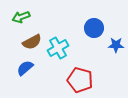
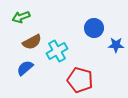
cyan cross: moved 1 px left, 3 px down
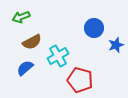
blue star: rotated 21 degrees counterclockwise
cyan cross: moved 1 px right, 5 px down
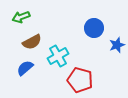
blue star: moved 1 px right
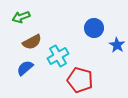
blue star: rotated 21 degrees counterclockwise
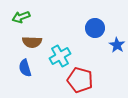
blue circle: moved 1 px right
brown semicircle: rotated 30 degrees clockwise
cyan cross: moved 2 px right
blue semicircle: rotated 66 degrees counterclockwise
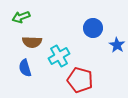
blue circle: moved 2 px left
cyan cross: moved 1 px left
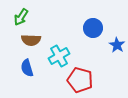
green arrow: rotated 36 degrees counterclockwise
brown semicircle: moved 1 px left, 2 px up
blue semicircle: moved 2 px right
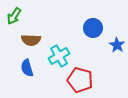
green arrow: moved 7 px left, 1 px up
